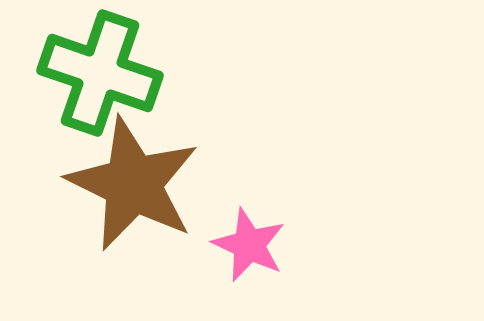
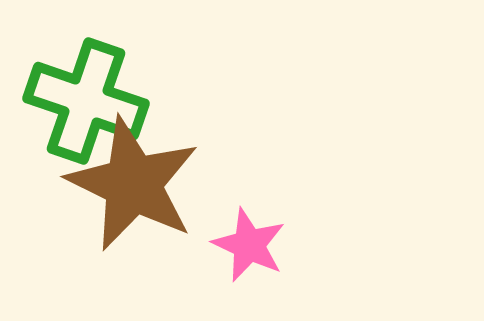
green cross: moved 14 px left, 28 px down
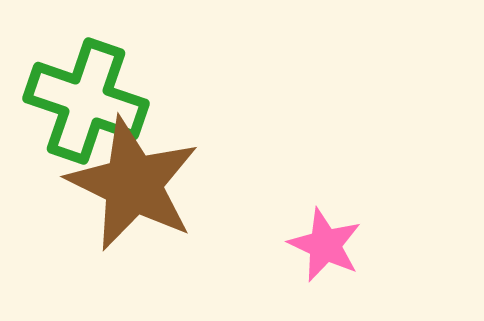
pink star: moved 76 px right
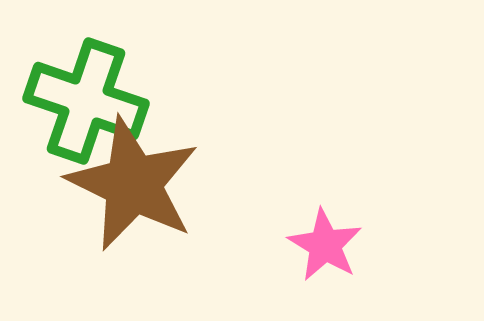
pink star: rotated 6 degrees clockwise
